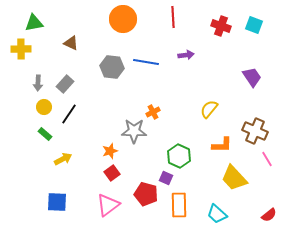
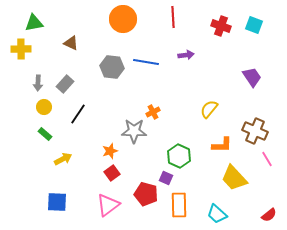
black line: moved 9 px right
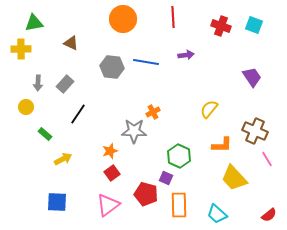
yellow circle: moved 18 px left
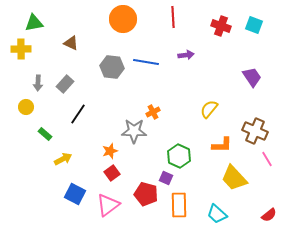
blue square: moved 18 px right, 8 px up; rotated 25 degrees clockwise
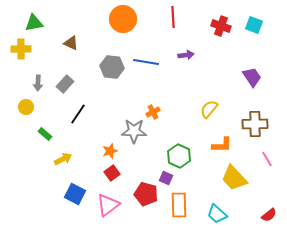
brown cross: moved 7 px up; rotated 25 degrees counterclockwise
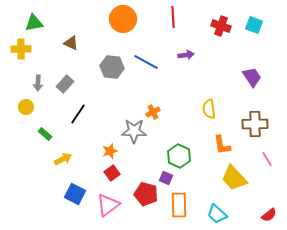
blue line: rotated 20 degrees clockwise
yellow semicircle: rotated 48 degrees counterclockwise
orange L-shape: rotated 80 degrees clockwise
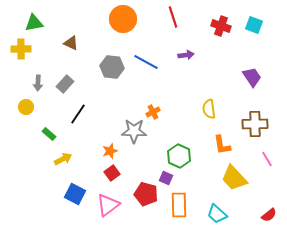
red line: rotated 15 degrees counterclockwise
green rectangle: moved 4 px right
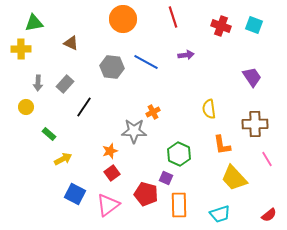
black line: moved 6 px right, 7 px up
green hexagon: moved 2 px up
cyan trapezoid: moved 3 px right; rotated 60 degrees counterclockwise
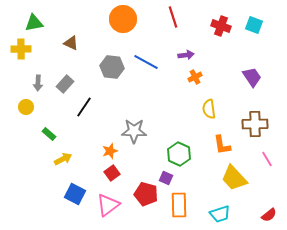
orange cross: moved 42 px right, 35 px up
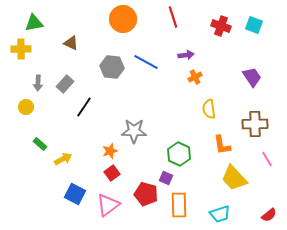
green rectangle: moved 9 px left, 10 px down
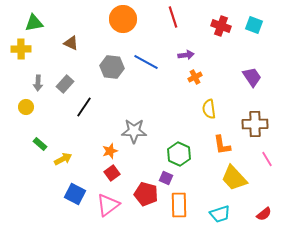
red semicircle: moved 5 px left, 1 px up
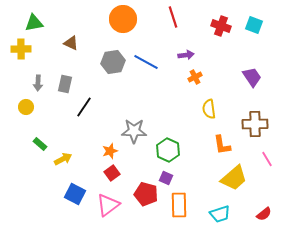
gray hexagon: moved 1 px right, 5 px up; rotated 15 degrees counterclockwise
gray rectangle: rotated 30 degrees counterclockwise
green hexagon: moved 11 px left, 4 px up
yellow trapezoid: rotated 88 degrees counterclockwise
